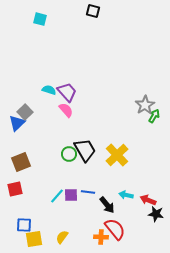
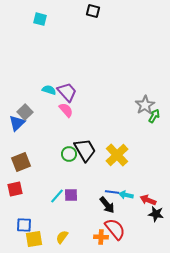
blue line: moved 24 px right
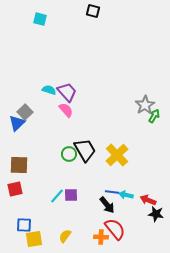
brown square: moved 2 px left, 3 px down; rotated 24 degrees clockwise
yellow semicircle: moved 3 px right, 1 px up
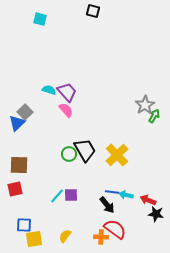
red semicircle: rotated 15 degrees counterclockwise
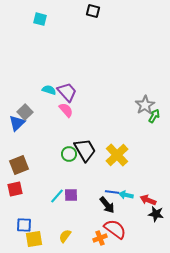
brown square: rotated 24 degrees counterclockwise
orange cross: moved 1 px left, 1 px down; rotated 24 degrees counterclockwise
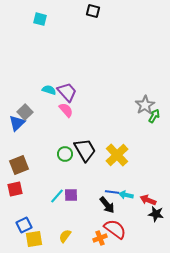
green circle: moved 4 px left
blue square: rotated 28 degrees counterclockwise
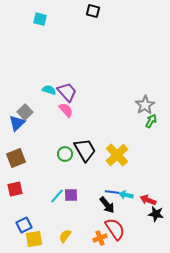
green arrow: moved 3 px left, 5 px down
brown square: moved 3 px left, 7 px up
red semicircle: rotated 20 degrees clockwise
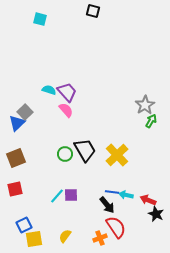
black star: rotated 14 degrees clockwise
red semicircle: moved 1 px right, 2 px up
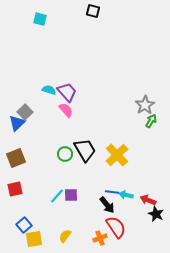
blue square: rotated 14 degrees counterclockwise
